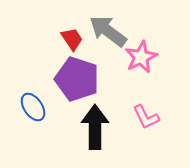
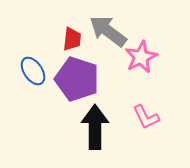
red trapezoid: rotated 40 degrees clockwise
blue ellipse: moved 36 px up
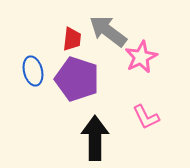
blue ellipse: rotated 20 degrees clockwise
black arrow: moved 11 px down
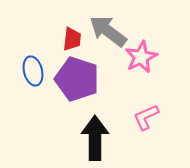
pink L-shape: rotated 92 degrees clockwise
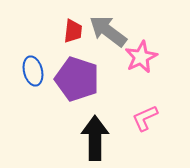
red trapezoid: moved 1 px right, 8 px up
pink L-shape: moved 1 px left, 1 px down
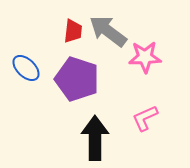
pink star: moved 4 px right; rotated 24 degrees clockwise
blue ellipse: moved 7 px left, 3 px up; rotated 32 degrees counterclockwise
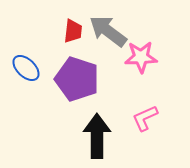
pink star: moved 4 px left
black arrow: moved 2 px right, 2 px up
